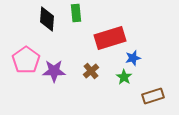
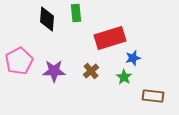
pink pentagon: moved 7 px left, 1 px down; rotated 8 degrees clockwise
brown rectangle: rotated 25 degrees clockwise
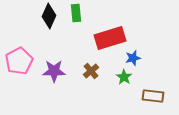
black diamond: moved 2 px right, 3 px up; rotated 20 degrees clockwise
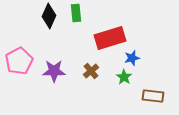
blue star: moved 1 px left
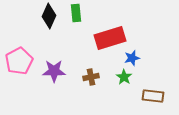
brown cross: moved 6 px down; rotated 28 degrees clockwise
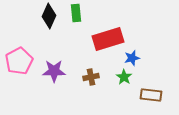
red rectangle: moved 2 px left, 1 px down
brown rectangle: moved 2 px left, 1 px up
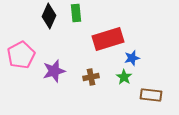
pink pentagon: moved 2 px right, 6 px up
purple star: rotated 15 degrees counterclockwise
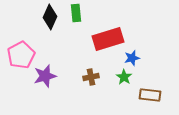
black diamond: moved 1 px right, 1 px down
purple star: moved 9 px left, 5 px down
brown rectangle: moved 1 px left
